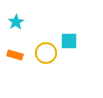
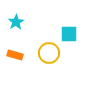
cyan square: moved 7 px up
yellow circle: moved 3 px right
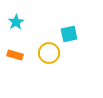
cyan square: rotated 12 degrees counterclockwise
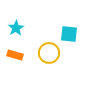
cyan star: moved 6 px down
cyan square: rotated 18 degrees clockwise
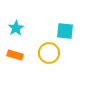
cyan square: moved 4 px left, 3 px up
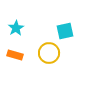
cyan square: rotated 18 degrees counterclockwise
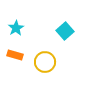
cyan square: rotated 30 degrees counterclockwise
yellow circle: moved 4 px left, 9 px down
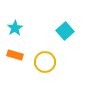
cyan star: moved 1 px left
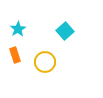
cyan star: moved 3 px right, 1 px down
orange rectangle: rotated 56 degrees clockwise
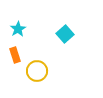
cyan square: moved 3 px down
yellow circle: moved 8 px left, 9 px down
